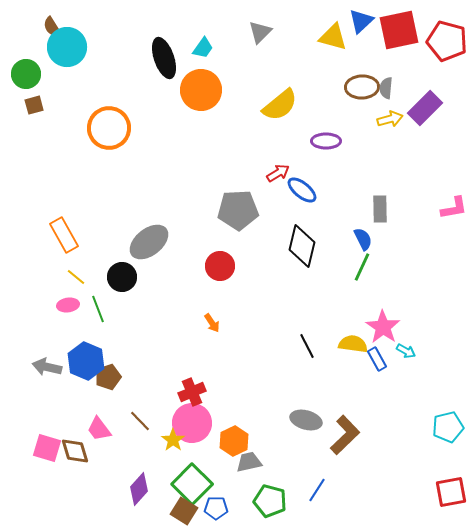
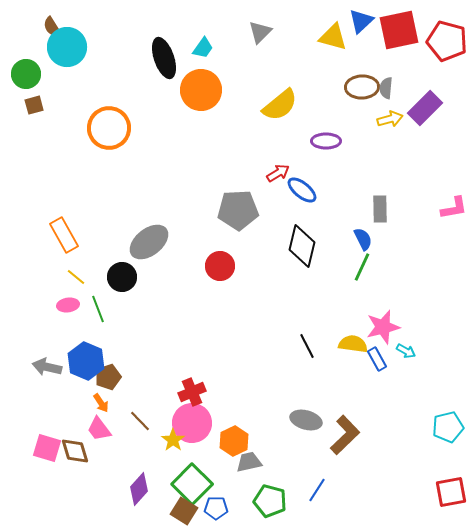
orange arrow at (212, 323): moved 111 px left, 80 px down
pink star at (383, 327): rotated 24 degrees clockwise
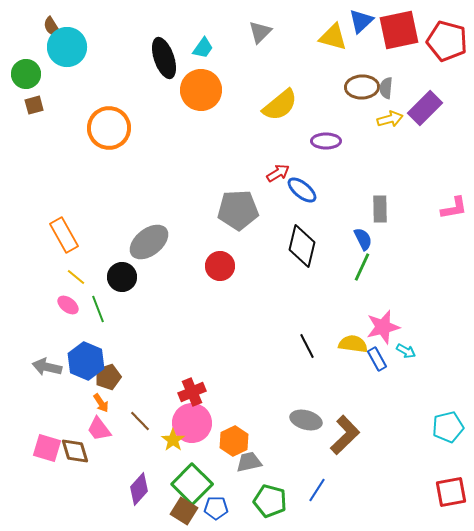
pink ellipse at (68, 305): rotated 45 degrees clockwise
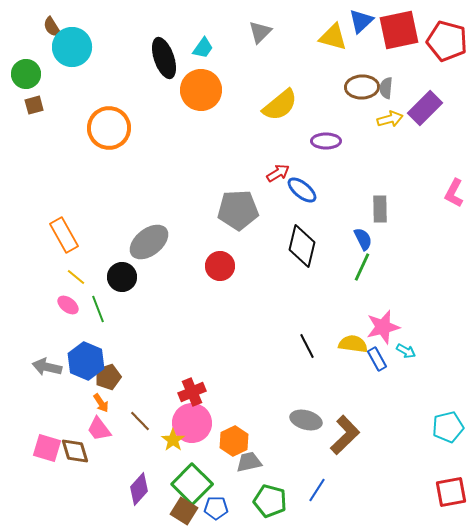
cyan circle at (67, 47): moved 5 px right
pink L-shape at (454, 208): moved 15 px up; rotated 128 degrees clockwise
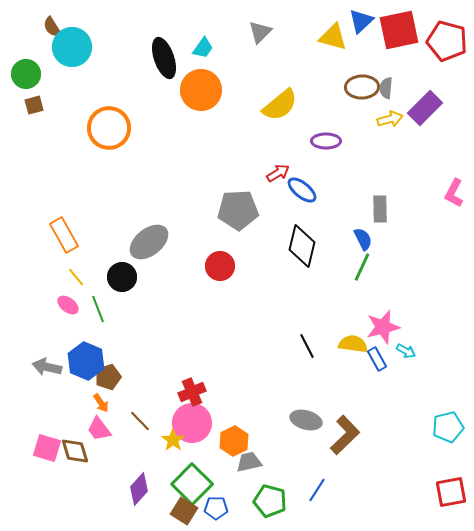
yellow line at (76, 277): rotated 12 degrees clockwise
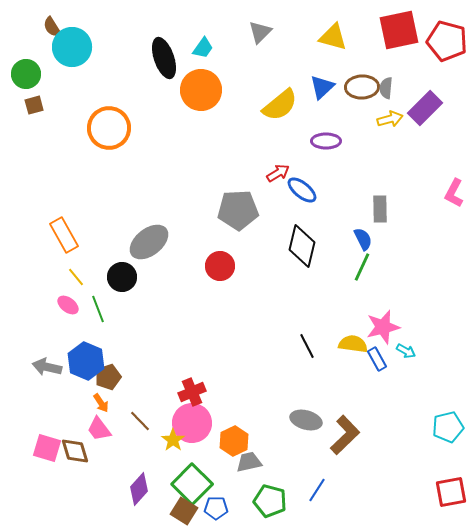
blue triangle at (361, 21): moved 39 px left, 66 px down
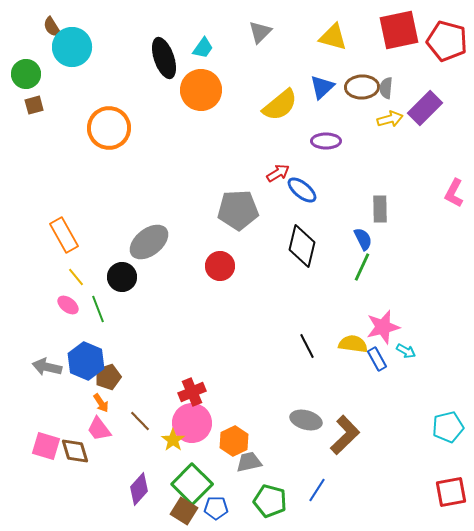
pink square at (47, 448): moved 1 px left, 2 px up
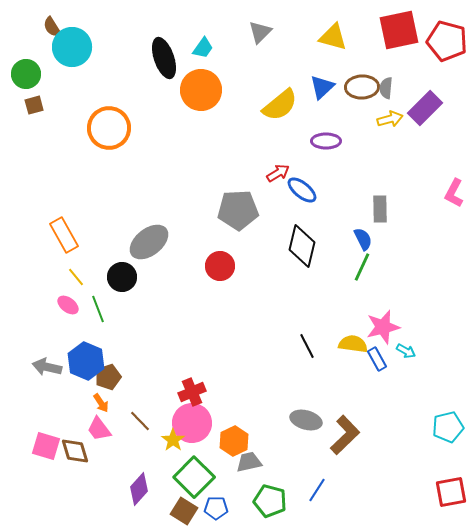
green square at (192, 484): moved 2 px right, 7 px up
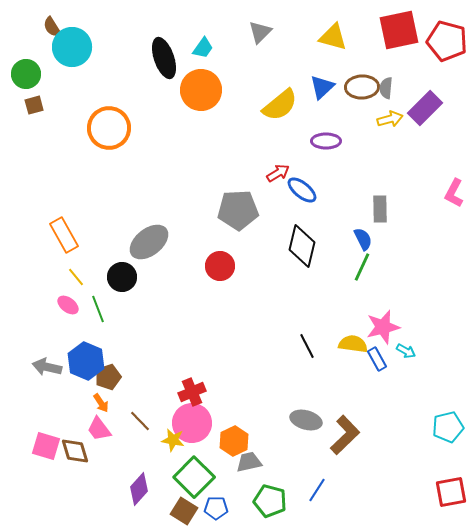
yellow star at (173, 440): rotated 25 degrees counterclockwise
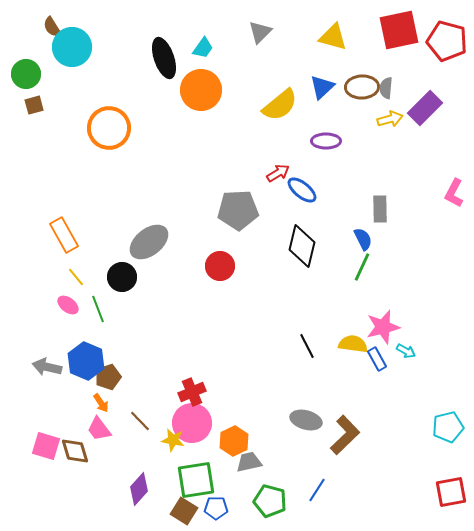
green square at (194, 477): moved 2 px right, 3 px down; rotated 36 degrees clockwise
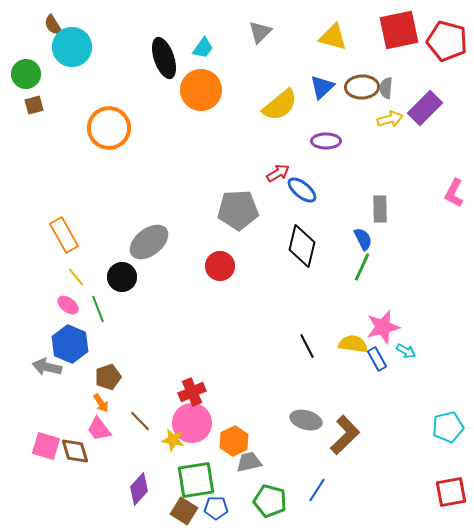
brown semicircle at (52, 27): moved 1 px right, 2 px up
blue hexagon at (86, 361): moved 16 px left, 17 px up
